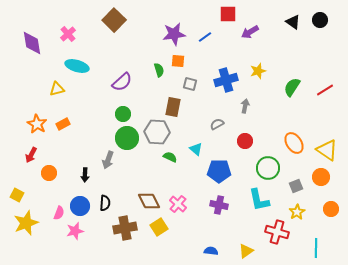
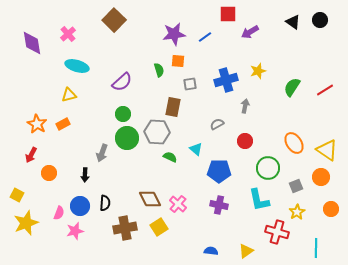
gray square at (190, 84): rotated 24 degrees counterclockwise
yellow triangle at (57, 89): moved 12 px right, 6 px down
gray arrow at (108, 160): moved 6 px left, 7 px up
brown diamond at (149, 201): moved 1 px right, 2 px up
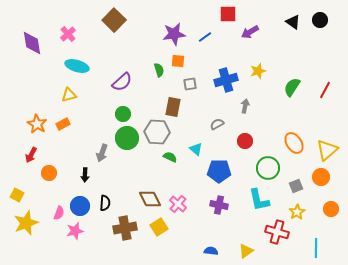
red line at (325, 90): rotated 30 degrees counterclockwise
yellow triangle at (327, 150): rotated 45 degrees clockwise
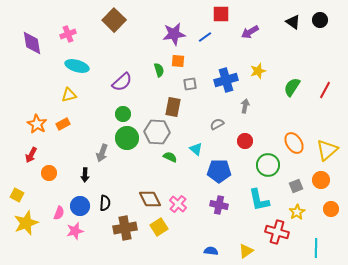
red square at (228, 14): moved 7 px left
pink cross at (68, 34): rotated 21 degrees clockwise
green circle at (268, 168): moved 3 px up
orange circle at (321, 177): moved 3 px down
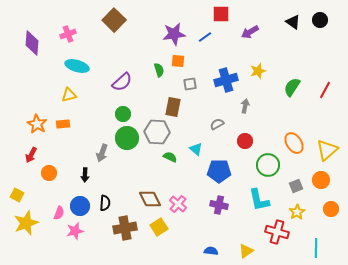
purple diamond at (32, 43): rotated 15 degrees clockwise
orange rectangle at (63, 124): rotated 24 degrees clockwise
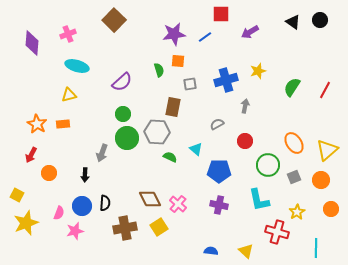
gray square at (296, 186): moved 2 px left, 9 px up
blue circle at (80, 206): moved 2 px right
yellow triangle at (246, 251): rotated 42 degrees counterclockwise
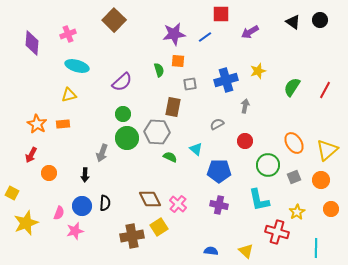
yellow square at (17, 195): moved 5 px left, 2 px up
brown cross at (125, 228): moved 7 px right, 8 px down
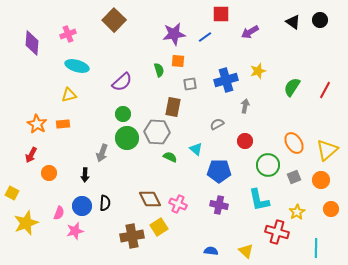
pink cross at (178, 204): rotated 18 degrees counterclockwise
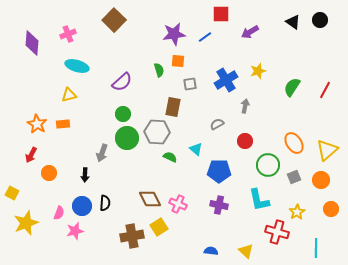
blue cross at (226, 80): rotated 15 degrees counterclockwise
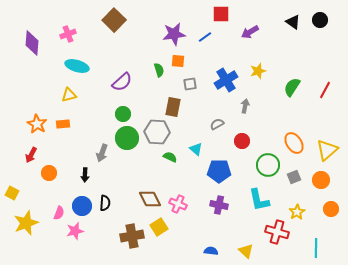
red circle at (245, 141): moved 3 px left
